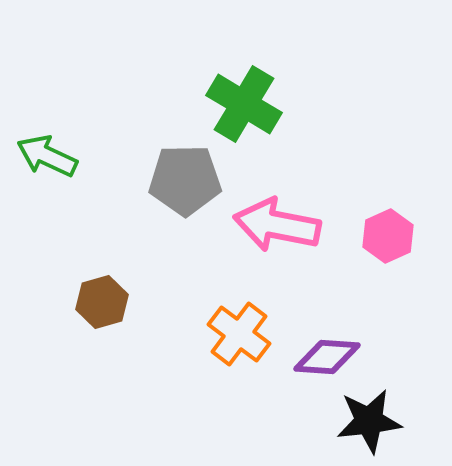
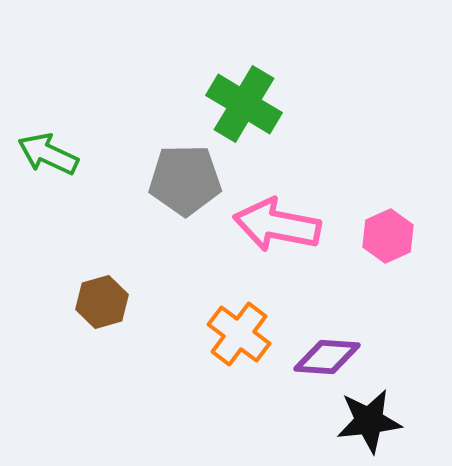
green arrow: moved 1 px right, 2 px up
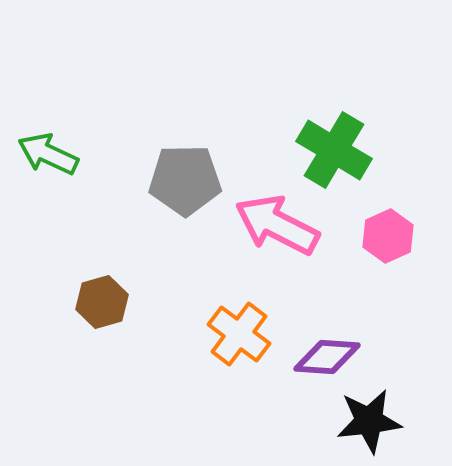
green cross: moved 90 px right, 46 px down
pink arrow: rotated 16 degrees clockwise
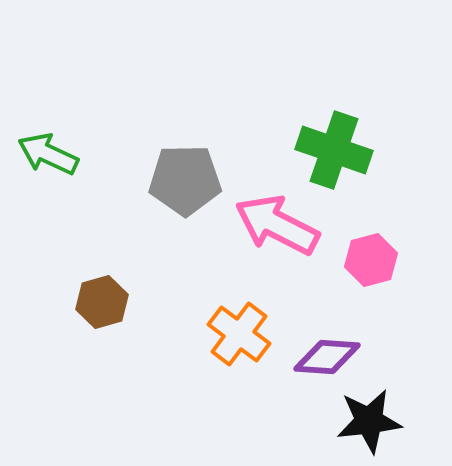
green cross: rotated 12 degrees counterclockwise
pink hexagon: moved 17 px left, 24 px down; rotated 9 degrees clockwise
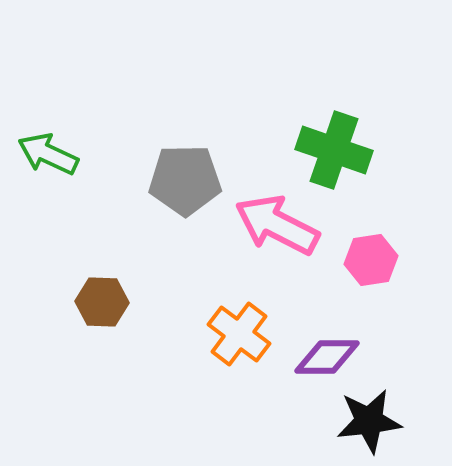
pink hexagon: rotated 6 degrees clockwise
brown hexagon: rotated 18 degrees clockwise
purple diamond: rotated 4 degrees counterclockwise
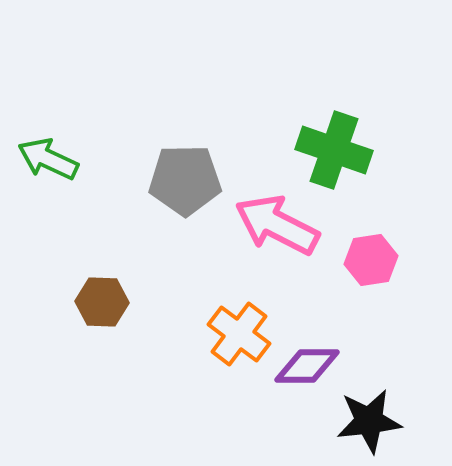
green arrow: moved 5 px down
purple diamond: moved 20 px left, 9 px down
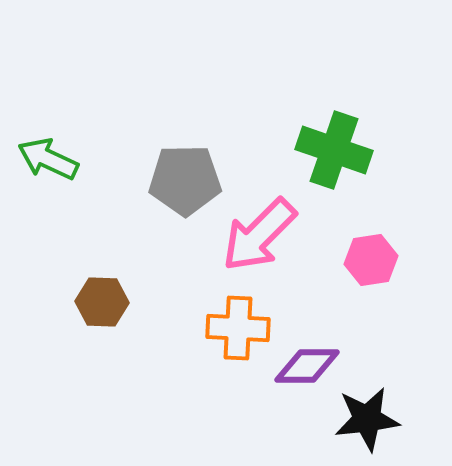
pink arrow: moved 18 px left, 10 px down; rotated 72 degrees counterclockwise
orange cross: moved 1 px left, 6 px up; rotated 34 degrees counterclockwise
black star: moved 2 px left, 2 px up
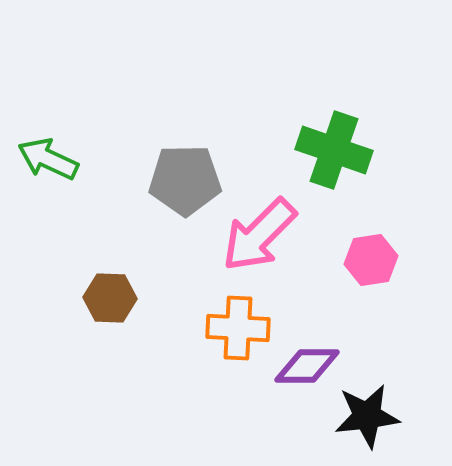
brown hexagon: moved 8 px right, 4 px up
black star: moved 3 px up
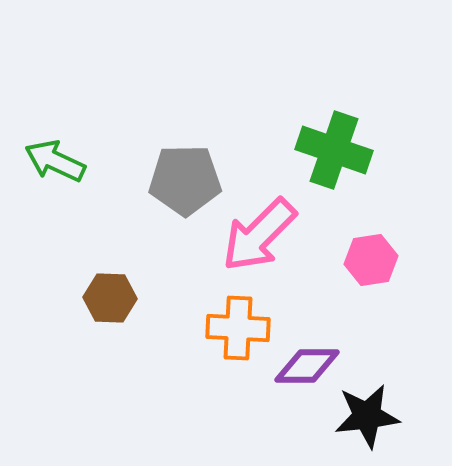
green arrow: moved 7 px right, 2 px down
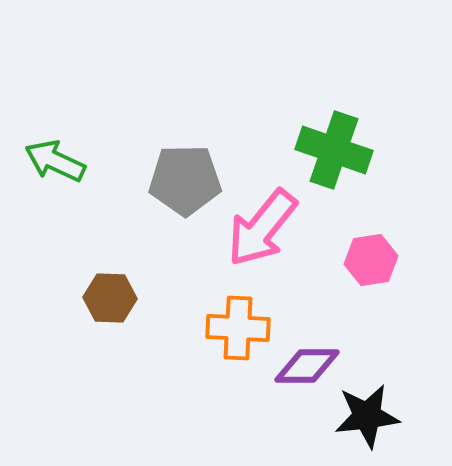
pink arrow: moved 3 px right, 7 px up; rotated 6 degrees counterclockwise
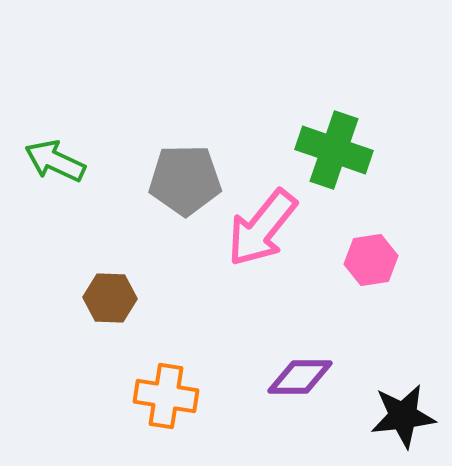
orange cross: moved 72 px left, 68 px down; rotated 6 degrees clockwise
purple diamond: moved 7 px left, 11 px down
black star: moved 36 px right
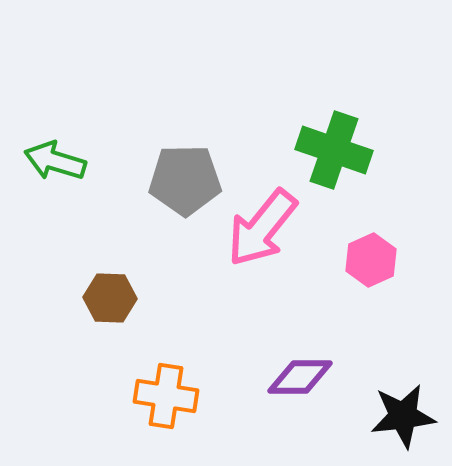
green arrow: rotated 8 degrees counterclockwise
pink hexagon: rotated 15 degrees counterclockwise
